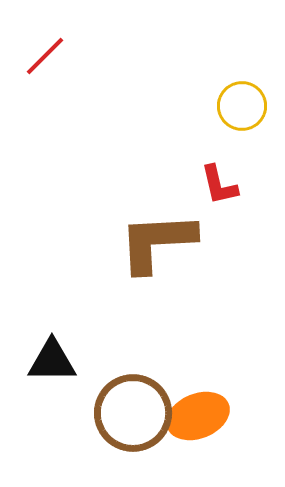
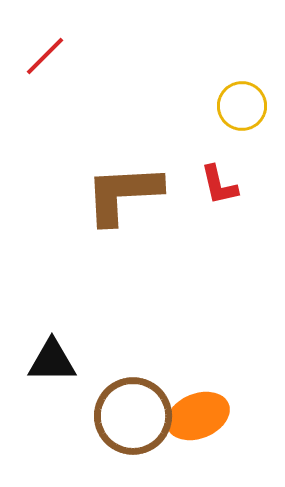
brown L-shape: moved 34 px left, 48 px up
brown circle: moved 3 px down
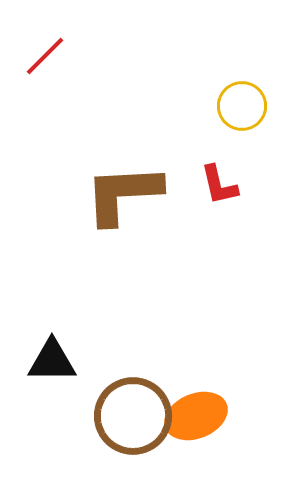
orange ellipse: moved 2 px left
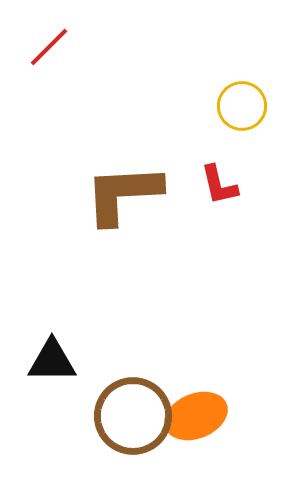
red line: moved 4 px right, 9 px up
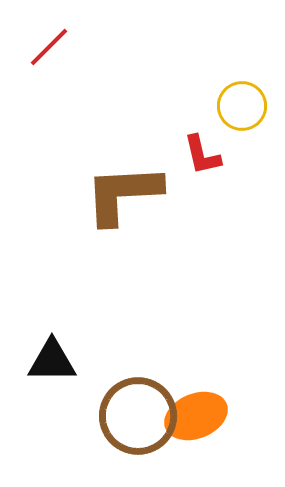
red L-shape: moved 17 px left, 30 px up
brown circle: moved 5 px right
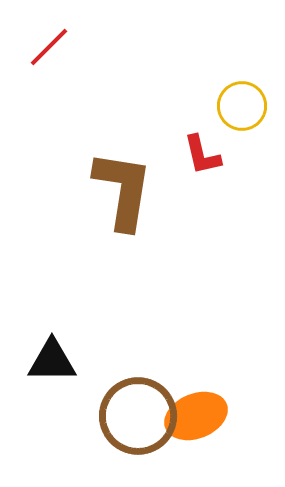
brown L-shape: moved 4 px up; rotated 102 degrees clockwise
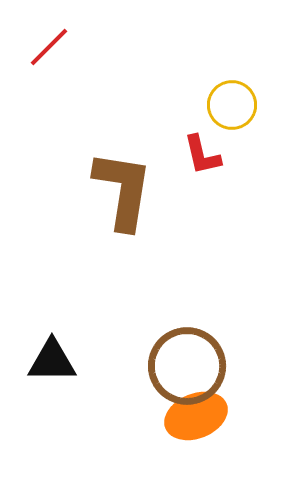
yellow circle: moved 10 px left, 1 px up
brown circle: moved 49 px right, 50 px up
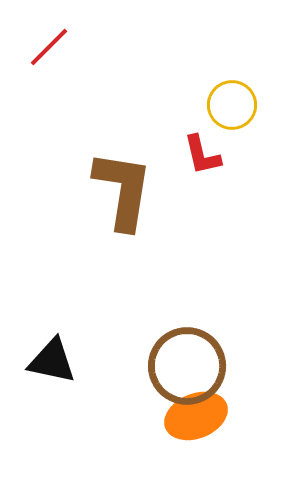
black triangle: rotated 12 degrees clockwise
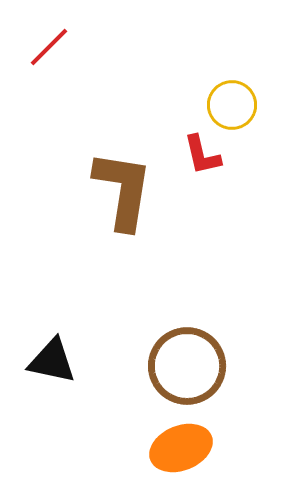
orange ellipse: moved 15 px left, 32 px down
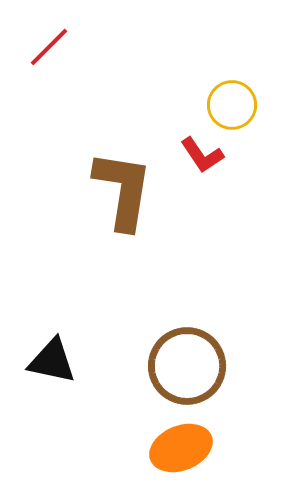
red L-shape: rotated 21 degrees counterclockwise
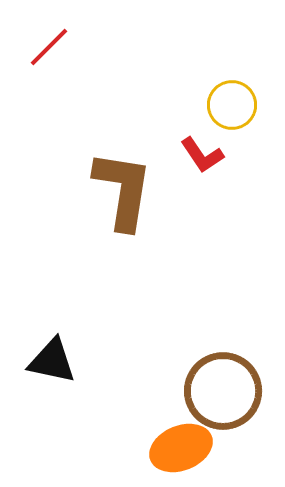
brown circle: moved 36 px right, 25 px down
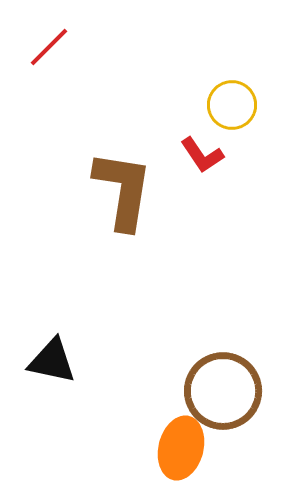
orange ellipse: rotated 54 degrees counterclockwise
